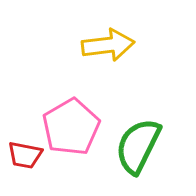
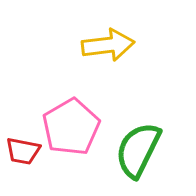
green semicircle: moved 4 px down
red trapezoid: moved 2 px left, 4 px up
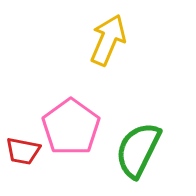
yellow arrow: moved 5 px up; rotated 60 degrees counterclockwise
pink pentagon: rotated 6 degrees counterclockwise
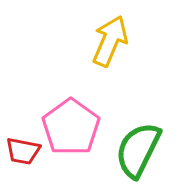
yellow arrow: moved 2 px right, 1 px down
